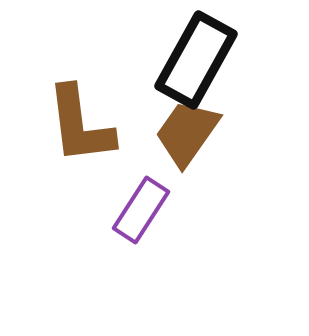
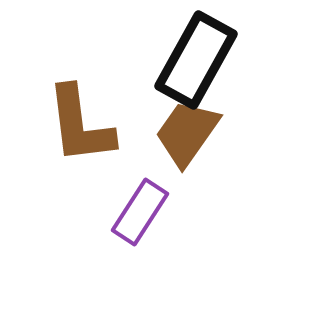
purple rectangle: moved 1 px left, 2 px down
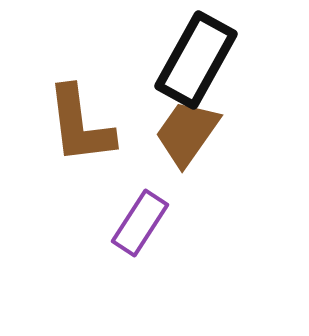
purple rectangle: moved 11 px down
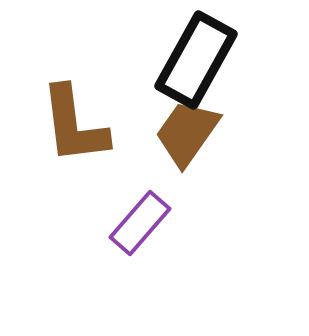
brown L-shape: moved 6 px left
purple rectangle: rotated 8 degrees clockwise
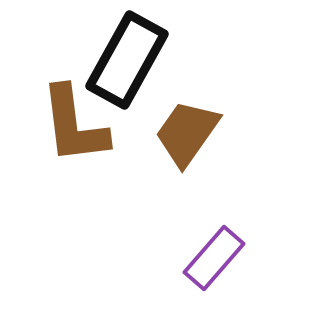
black rectangle: moved 69 px left
purple rectangle: moved 74 px right, 35 px down
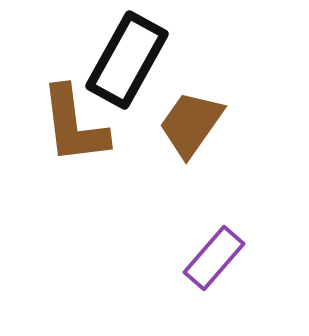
brown trapezoid: moved 4 px right, 9 px up
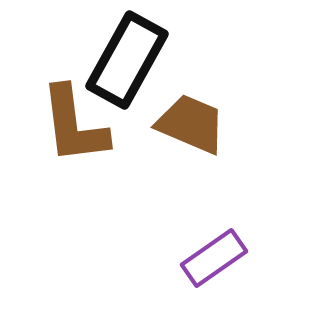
brown trapezoid: rotated 78 degrees clockwise
purple rectangle: rotated 14 degrees clockwise
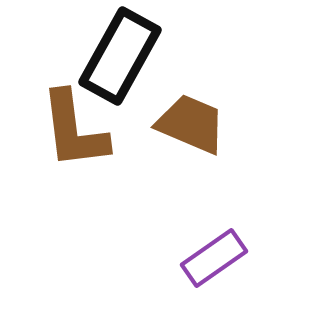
black rectangle: moved 7 px left, 4 px up
brown L-shape: moved 5 px down
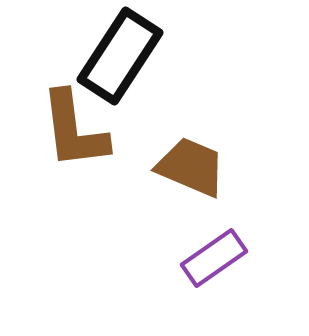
black rectangle: rotated 4 degrees clockwise
brown trapezoid: moved 43 px down
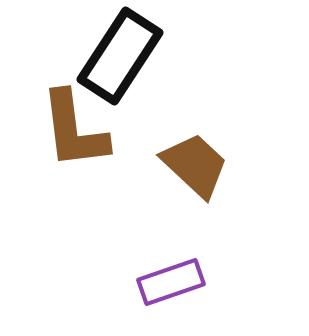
brown trapezoid: moved 4 px right, 2 px up; rotated 20 degrees clockwise
purple rectangle: moved 43 px left, 24 px down; rotated 16 degrees clockwise
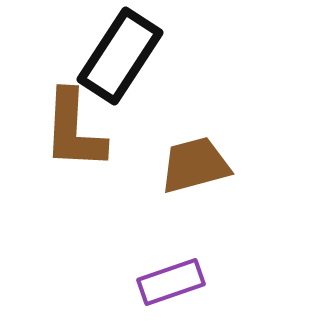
brown L-shape: rotated 10 degrees clockwise
brown trapezoid: rotated 58 degrees counterclockwise
